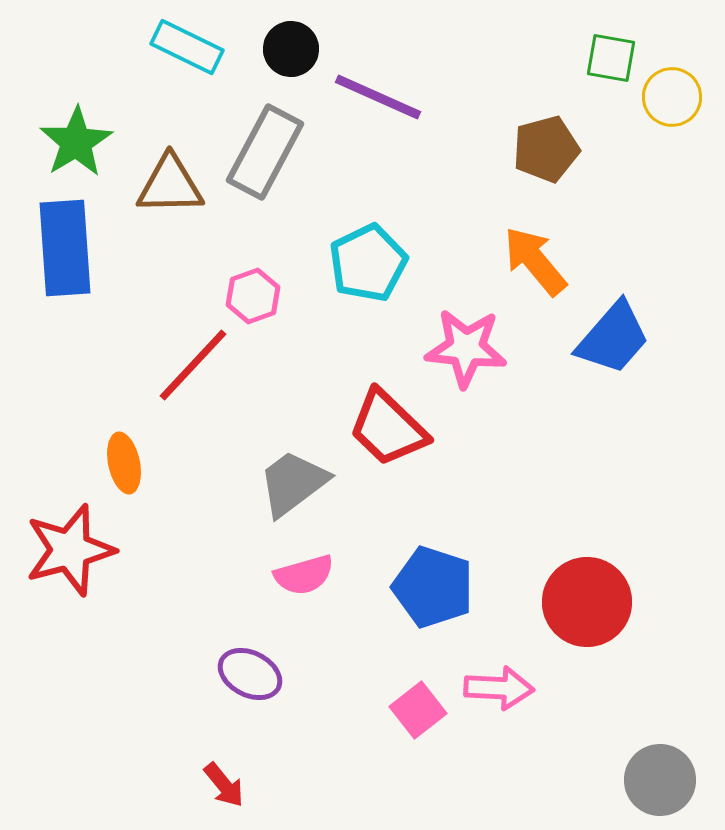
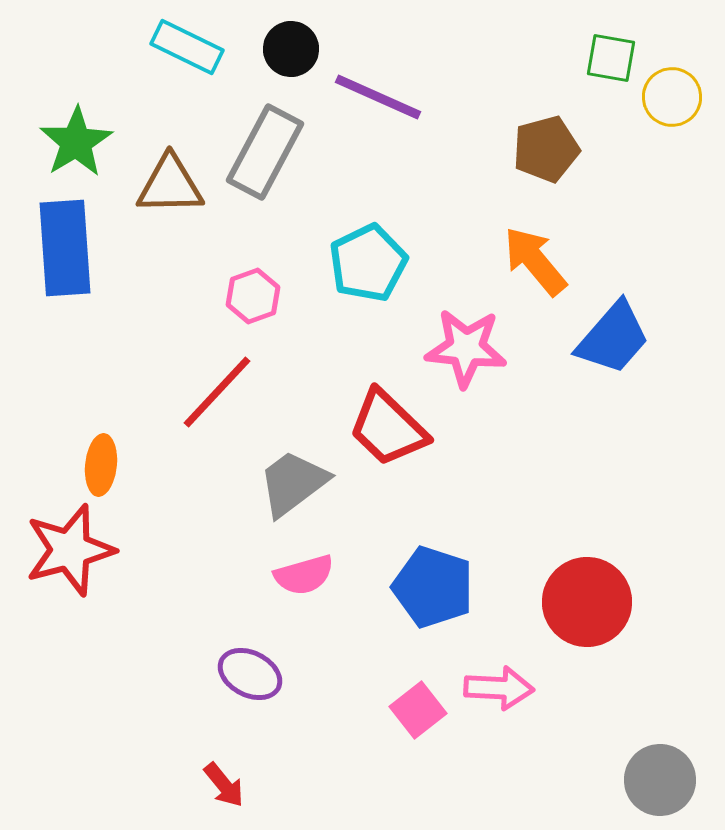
red line: moved 24 px right, 27 px down
orange ellipse: moved 23 px left, 2 px down; rotated 18 degrees clockwise
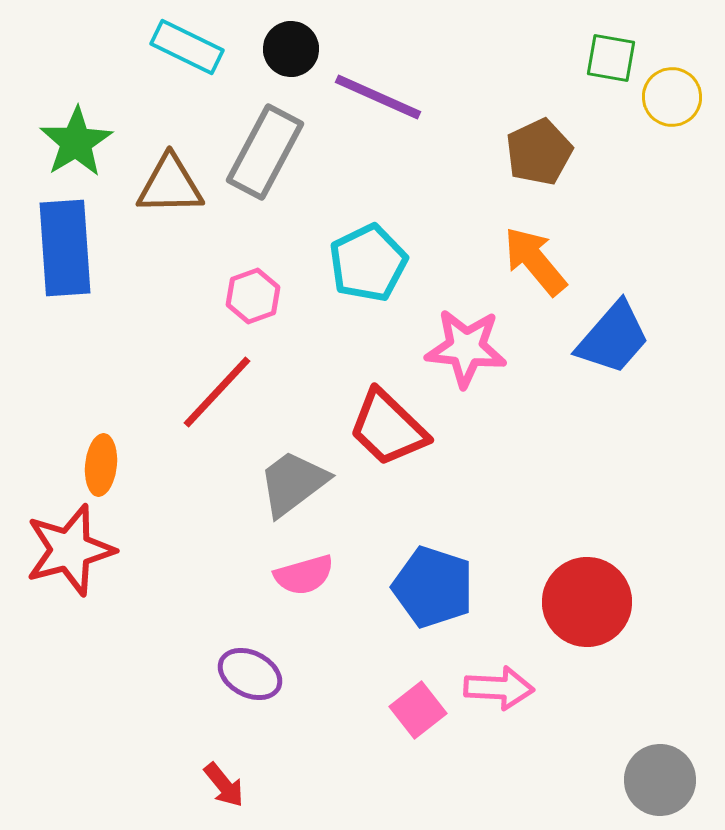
brown pentagon: moved 7 px left, 3 px down; rotated 10 degrees counterclockwise
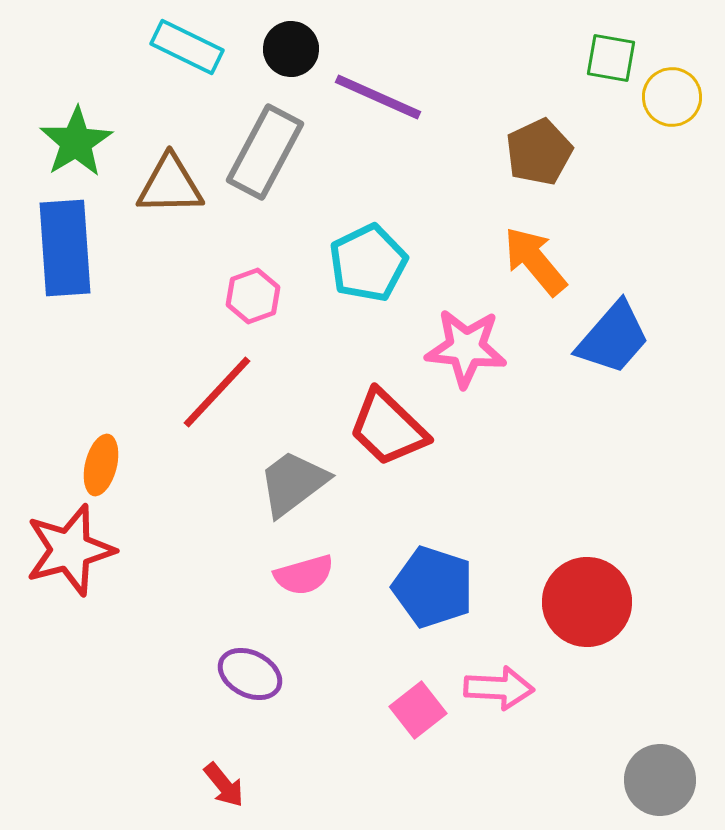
orange ellipse: rotated 8 degrees clockwise
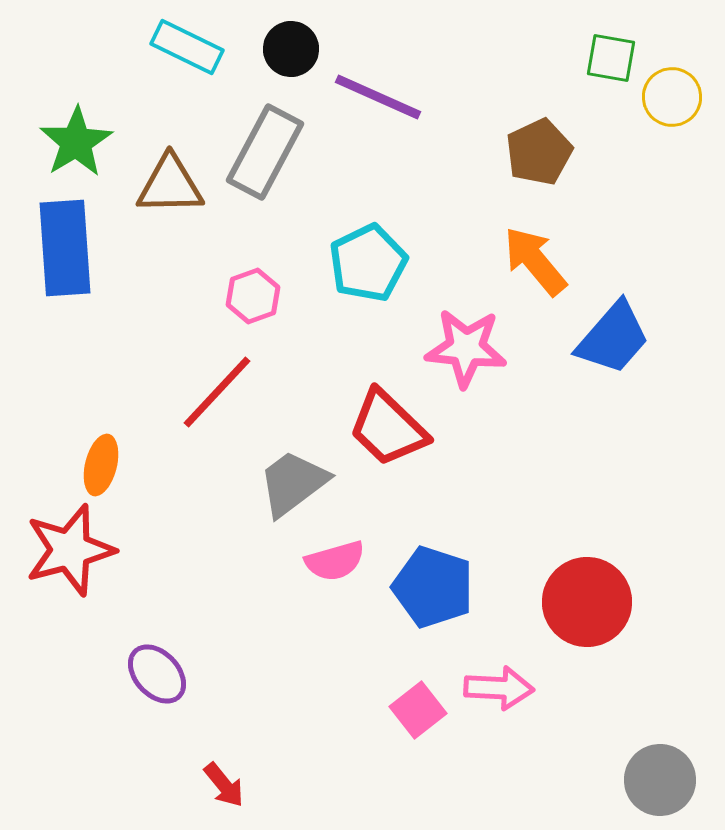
pink semicircle: moved 31 px right, 14 px up
purple ellipse: moved 93 px left; rotated 20 degrees clockwise
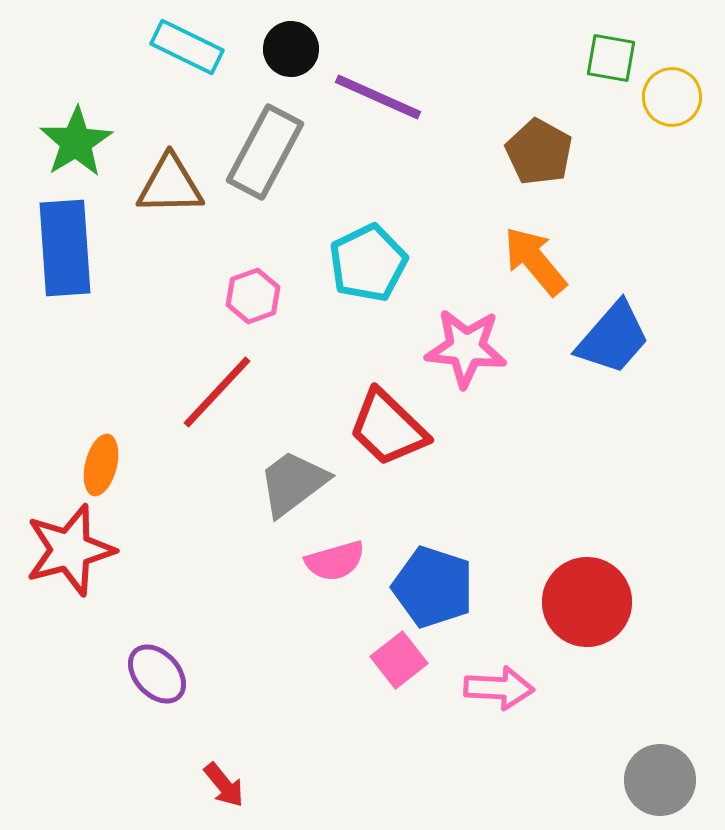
brown pentagon: rotated 18 degrees counterclockwise
pink square: moved 19 px left, 50 px up
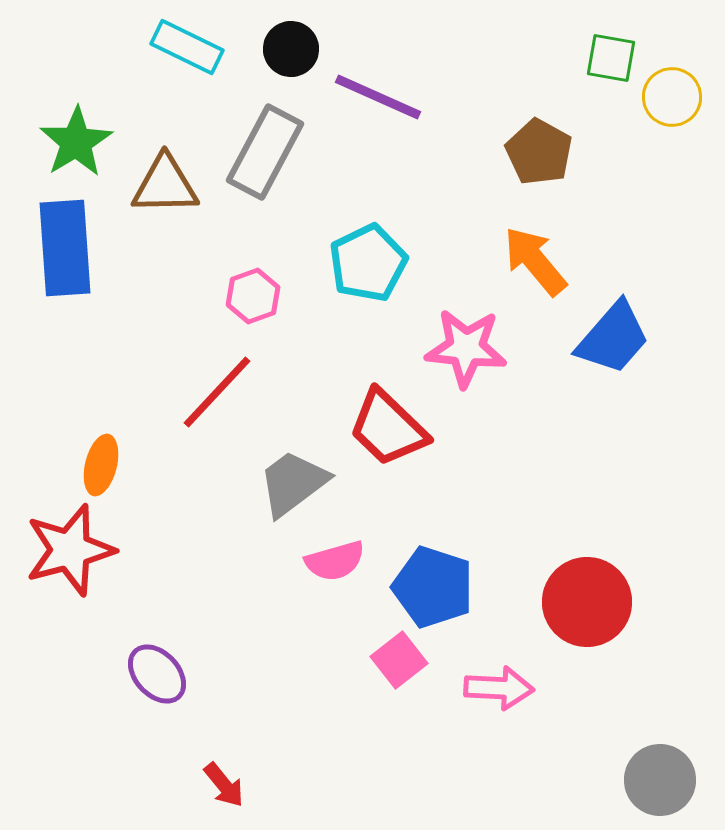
brown triangle: moved 5 px left
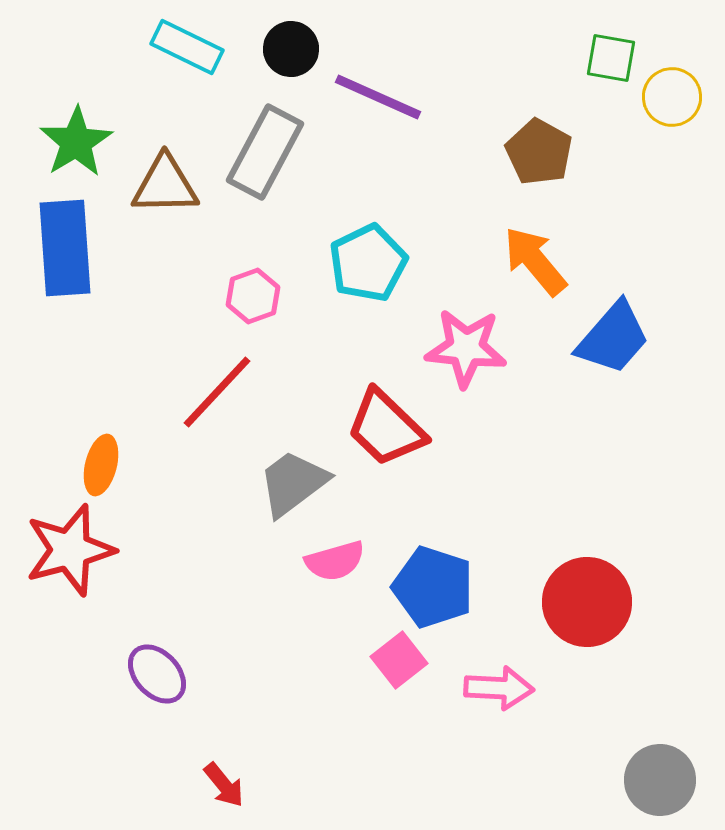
red trapezoid: moved 2 px left
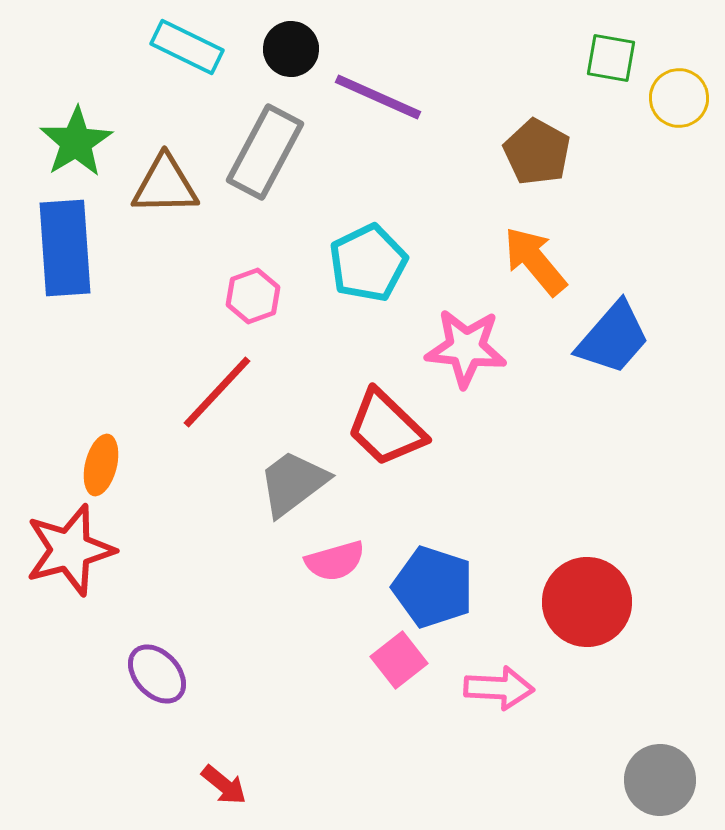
yellow circle: moved 7 px right, 1 px down
brown pentagon: moved 2 px left
red arrow: rotated 12 degrees counterclockwise
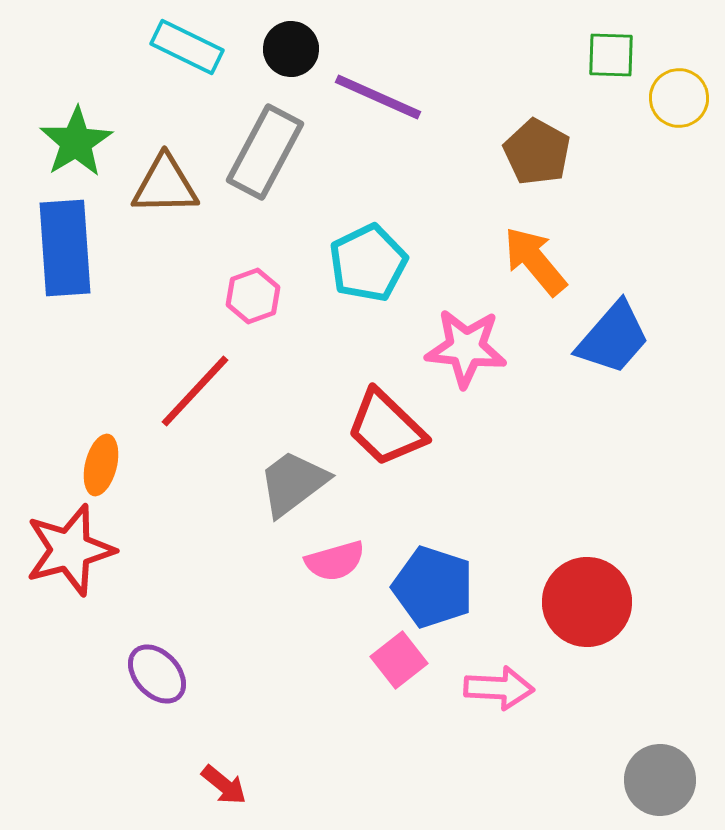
green square: moved 3 px up; rotated 8 degrees counterclockwise
red line: moved 22 px left, 1 px up
